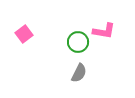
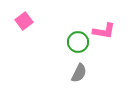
pink square: moved 13 px up
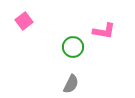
green circle: moved 5 px left, 5 px down
gray semicircle: moved 8 px left, 11 px down
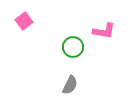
gray semicircle: moved 1 px left, 1 px down
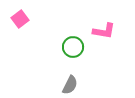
pink square: moved 4 px left, 2 px up
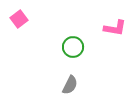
pink square: moved 1 px left
pink L-shape: moved 11 px right, 3 px up
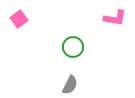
pink L-shape: moved 10 px up
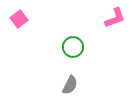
pink L-shape: rotated 30 degrees counterclockwise
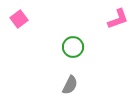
pink L-shape: moved 3 px right, 1 px down
